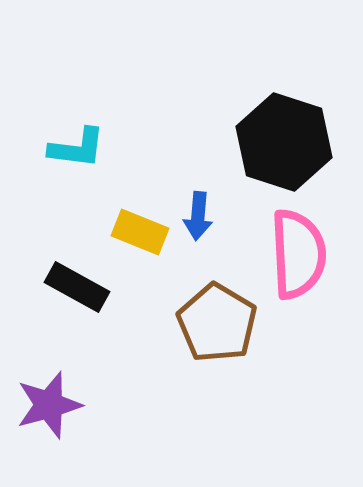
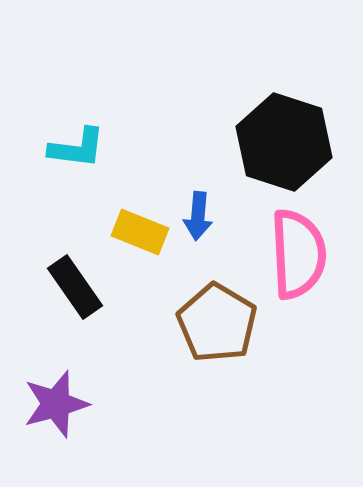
black rectangle: moved 2 px left; rotated 26 degrees clockwise
purple star: moved 7 px right, 1 px up
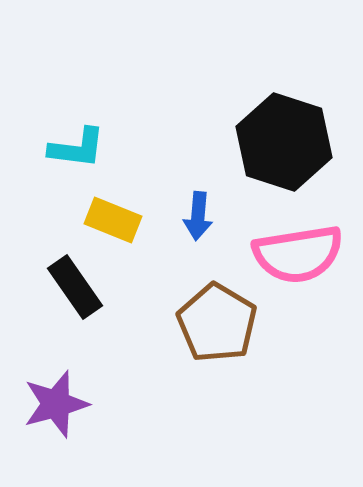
yellow rectangle: moved 27 px left, 12 px up
pink semicircle: rotated 84 degrees clockwise
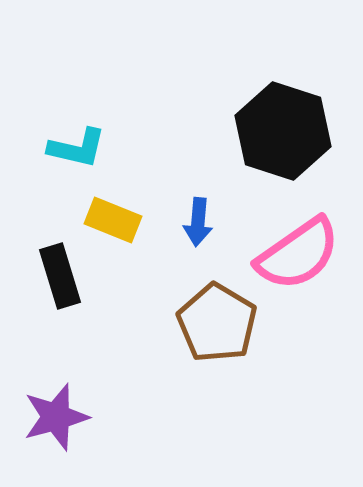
black hexagon: moved 1 px left, 11 px up
cyan L-shape: rotated 6 degrees clockwise
blue arrow: moved 6 px down
pink semicircle: rotated 26 degrees counterclockwise
black rectangle: moved 15 px left, 11 px up; rotated 18 degrees clockwise
purple star: moved 13 px down
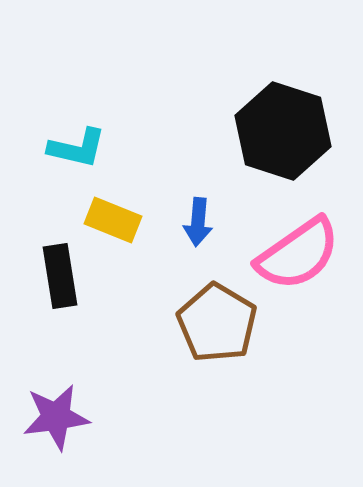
black rectangle: rotated 8 degrees clockwise
purple star: rotated 8 degrees clockwise
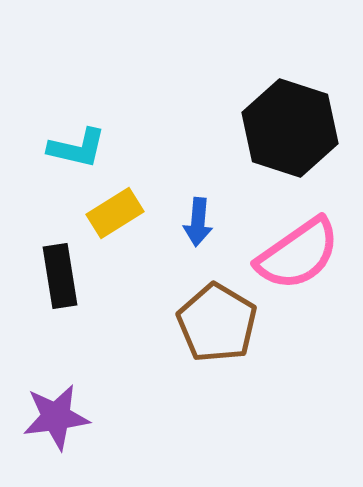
black hexagon: moved 7 px right, 3 px up
yellow rectangle: moved 2 px right, 7 px up; rotated 54 degrees counterclockwise
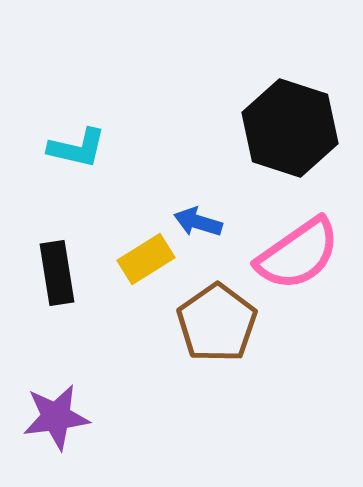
yellow rectangle: moved 31 px right, 46 px down
blue arrow: rotated 102 degrees clockwise
black rectangle: moved 3 px left, 3 px up
brown pentagon: rotated 6 degrees clockwise
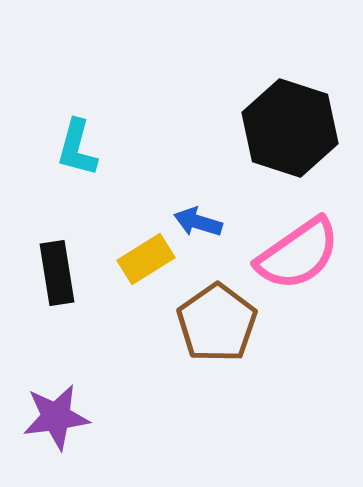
cyan L-shape: rotated 92 degrees clockwise
